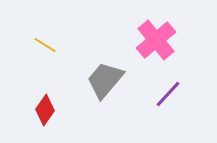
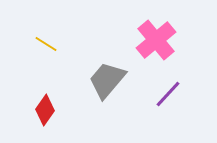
yellow line: moved 1 px right, 1 px up
gray trapezoid: moved 2 px right
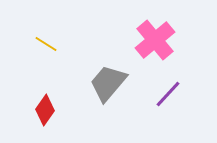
pink cross: moved 1 px left
gray trapezoid: moved 1 px right, 3 px down
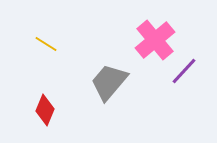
gray trapezoid: moved 1 px right, 1 px up
purple line: moved 16 px right, 23 px up
red diamond: rotated 12 degrees counterclockwise
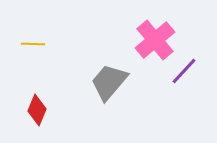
yellow line: moved 13 px left; rotated 30 degrees counterclockwise
red diamond: moved 8 px left
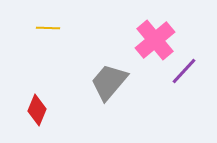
yellow line: moved 15 px right, 16 px up
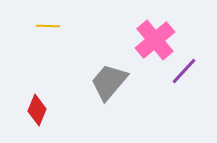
yellow line: moved 2 px up
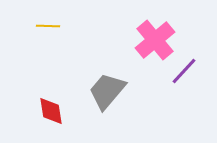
gray trapezoid: moved 2 px left, 9 px down
red diamond: moved 14 px right, 1 px down; rotated 32 degrees counterclockwise
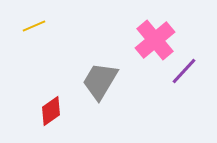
yellow line: moved 14 px left; rotated 25 degrees counterclockwise
gray trapezoid: moved 7 px left, 10 px up; rotated 9 degrees counterclockwise
red diamond: rotated 64 degrees clockwise
